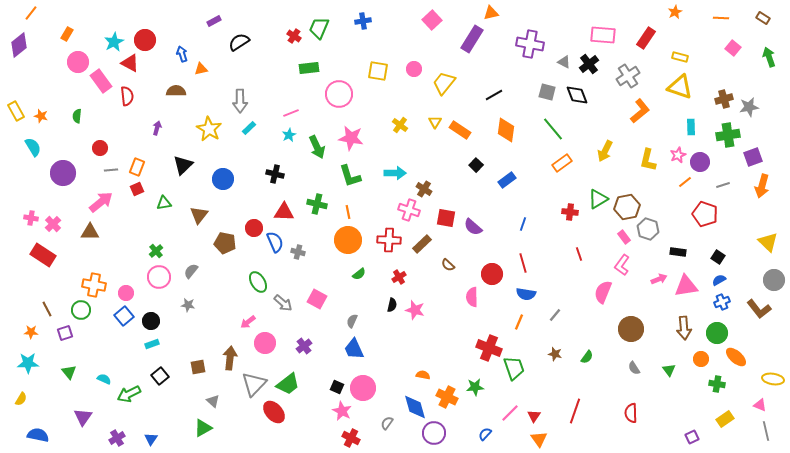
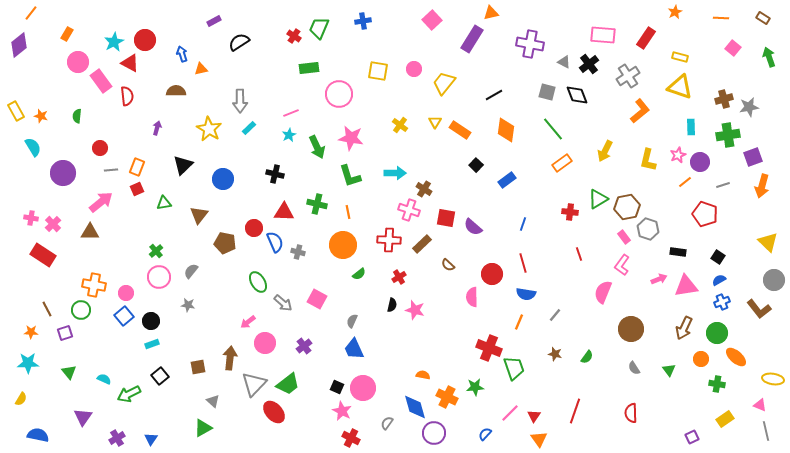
orange circle at (348, 240): moved 5 px left, 5 px down
brown arrow at (684, 328): rotated 30 degrees clockwise
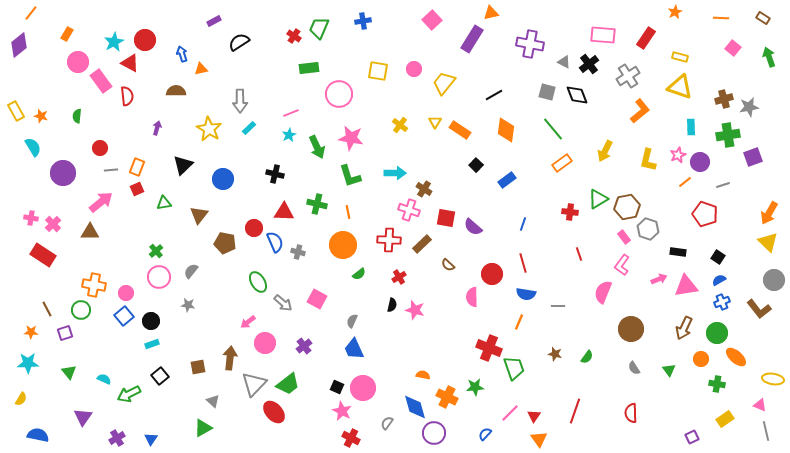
orange arrow at (762, 186): moved 7 px right, 27 px down; rotated 15 degrees clockwise
gray line at (555, 315): moved 3 px right, 9 px up; rotated 48 degrees clockwise
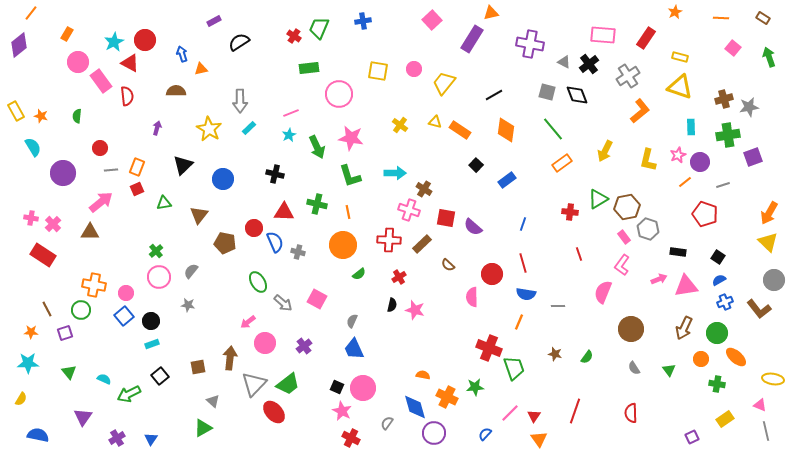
yellow triangle at (435, 122): rotated 48 degrees counterclockwise
blue cross at (722, 302): moved 3 px right
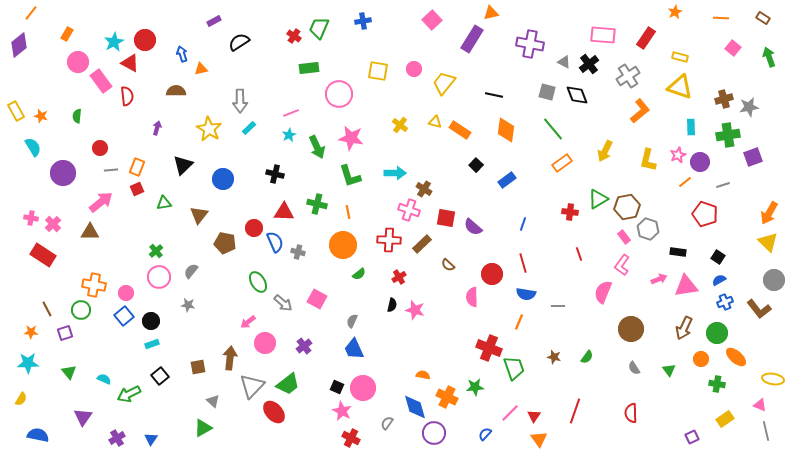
black line at (494, 95): rotated 42 degrees clockwise
brown star at (555, 354): moved 1 px left, 3 px down
gray triangle at (254, 384): moved 2 px left, 2 px down
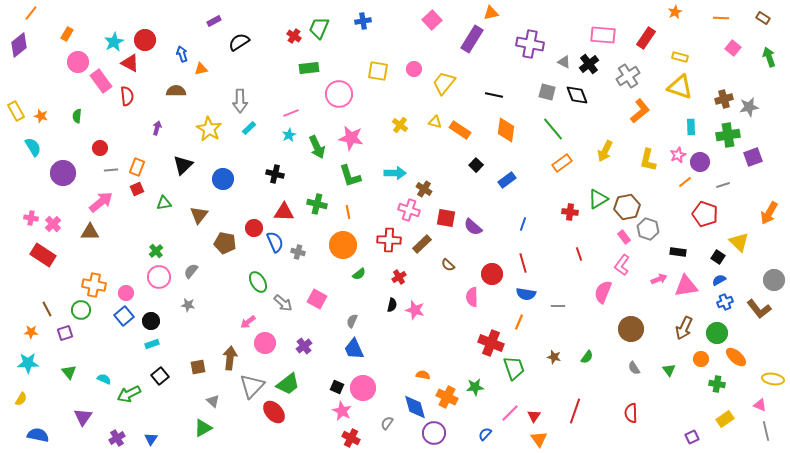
yellow triangle at (768, 242): moved 29 px left
red cross at (489, 348): moved 2 px right, 5 px up
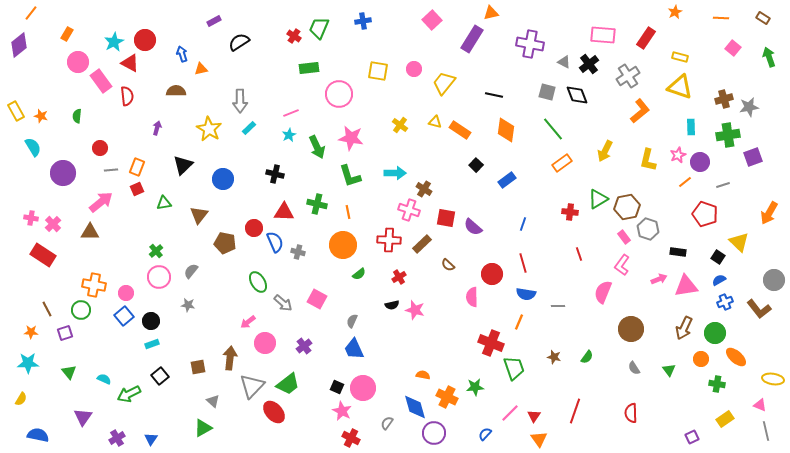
black semicircle at (392, 305): rotated 64 degrees clockwise
green circle at (717, 333): moved 2 px left
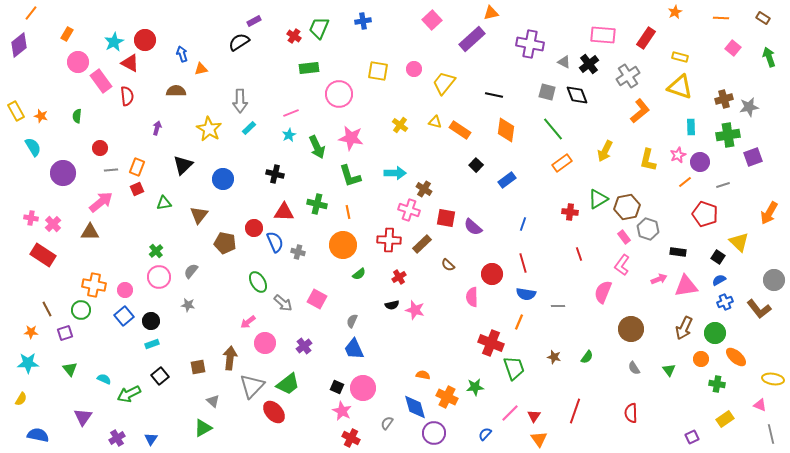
purple rectangle at (214, 21): moved 40 px right
purple rectangle at (472, 39): rotated 16 degrees clockwise
pink circle at (126, 293): moved 1 px left, 3 px up
green triangle at (69, 372): moved 1 px right, 3 px up
gray line at (766, 431): moved 5 px right, 3 px down
